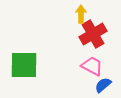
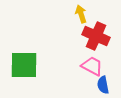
yellow arrow: rotated 18 degrees counterclockwise
red cross: moved 3 px right, 2 px down; rotated 36 degrees counterclockwise
blue semicircle: rotated 60 degrees counterclockwise
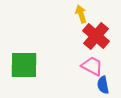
red cross: rotated 16 degrees clockwise
